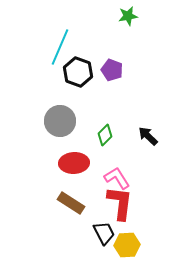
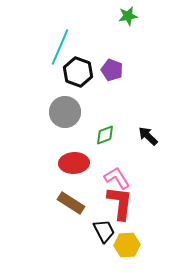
gray circle: moved 5 px right, 9 px up
green diamond: rotated 25 degrees clockwise
black trapezoid: moved 2 px up
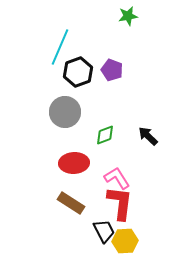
black hexagon: rotated 20 degrees clockwise
yellow hexagon: moved 2 px left, 4 px up
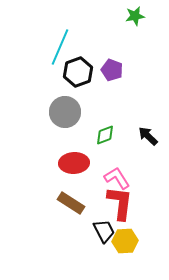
green star: moved 7 px right
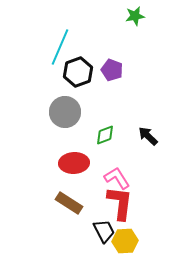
brown rectangle: moved 2 px left
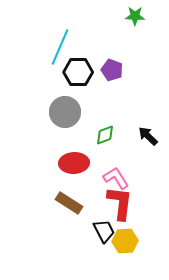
green star: rotated 12 degrees clockwise
black hexagon: rotated 20 degrees clockwise
pink L-shape: moved 1 px left
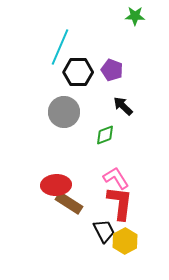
gray circle: moved 1 px left
black arrow: moved 25 px left, 30 px up
red ellipse: moved 18 px left, 22 px down
yellow hexagon: rotated 25 degrees counterclockwise
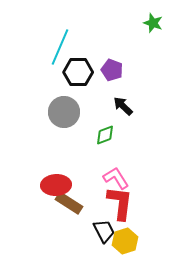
green star: moved 18 px right, 7 px down; rotated 18 degrees clockwise
yellow hexagon: rotated 10 degrees clockwise
